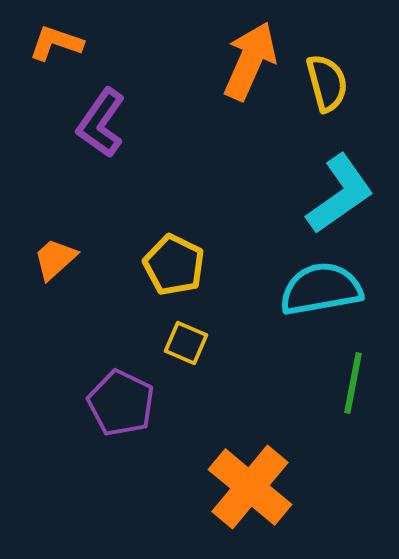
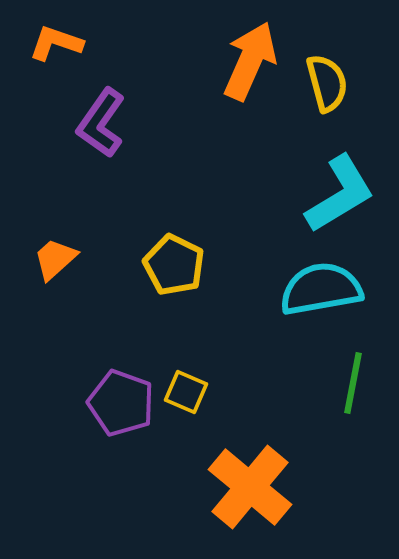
cyan L-shape: rotated 4 degrees clockwise
yellow square: moved 49 px down
purple pentagon: rotated 6 degrees counterclockwise
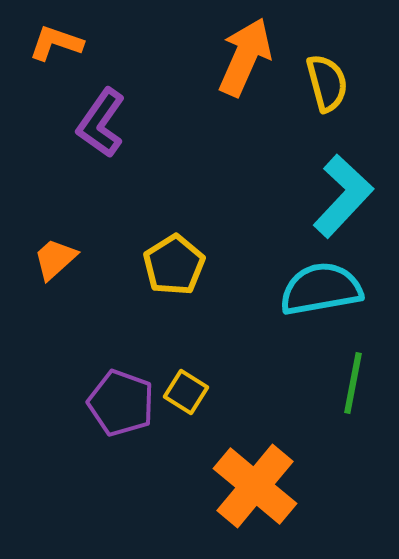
orange arrow: moved 5 px left, 4 px up
cyan L-shape: moved 3 px right, 2 px down; rotated 16 degrees counterclockwise
yellow pentagon: rotated 14 degrees clockwise
yellow square: rotated 9 degrees clockwise
orange cross: moved 5 px right, 1 px up
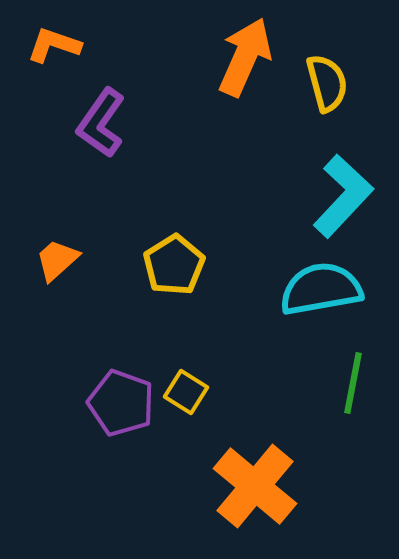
orange L-shape: moved 2 px left, 2 px down
orange trapezoid: moved 2 px right, 1 px down
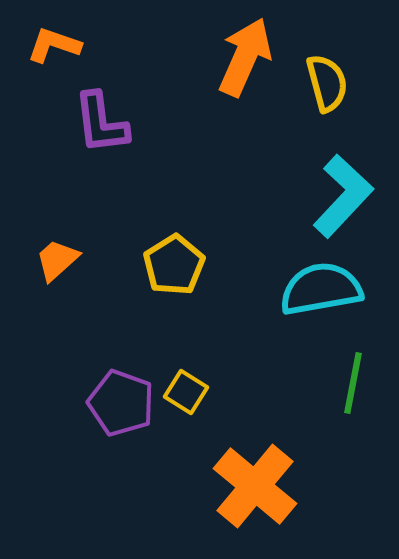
purple L-shape: rotated 42 degrees counterclockwise
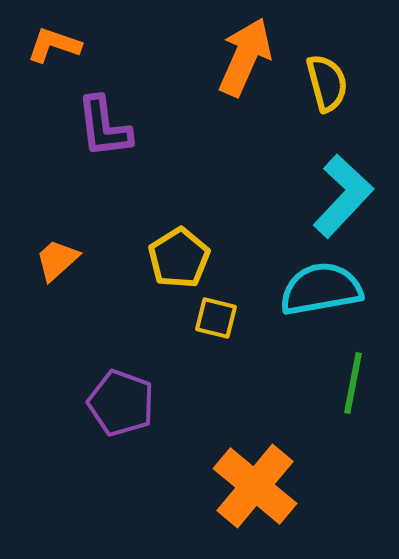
purple L-shape: moved 3 px right, 4 px down
yellow pentagon: moved 5 px right, 7 px up
yellow square: moved 30 px right, 74 px up; rotated 18 degrees counterclockwise
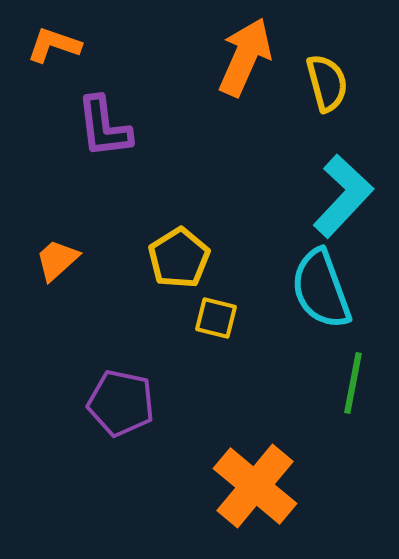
cyan semicircle: rotated 100 degrees counterclockwise
purple pentagon: rotated 8 degrees counterclockwise
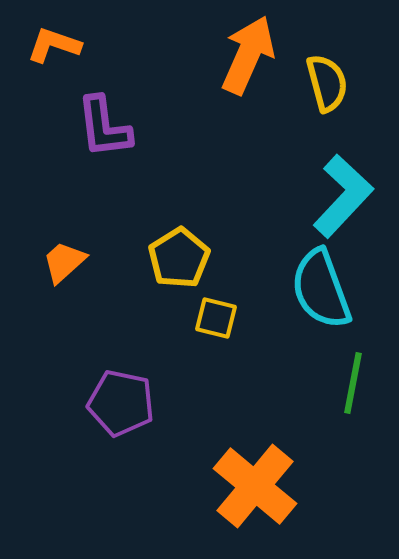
orange arrow: moved 3 px right, 2 px up
orange trapezoid: moved 7 px right, 2 px down
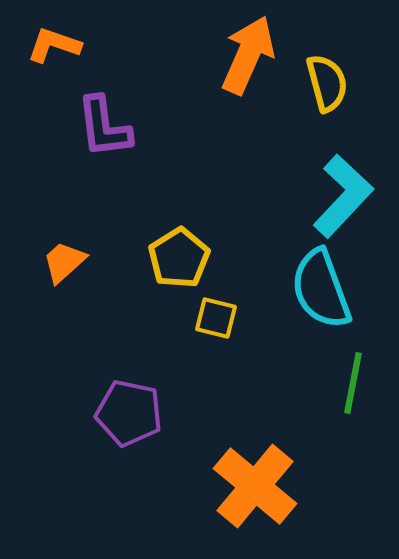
purple pentagon: moved 8 px right, 10 px down
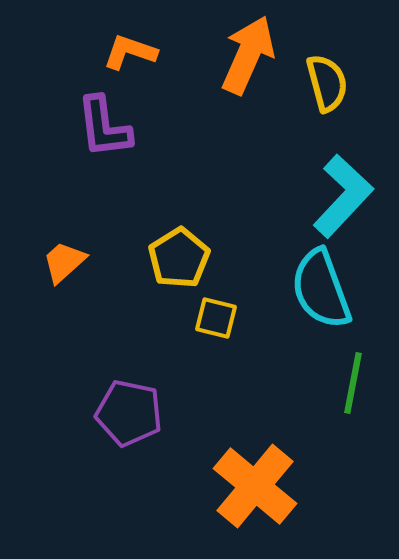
orange L-shape: moved 76 px right, 7 px down
